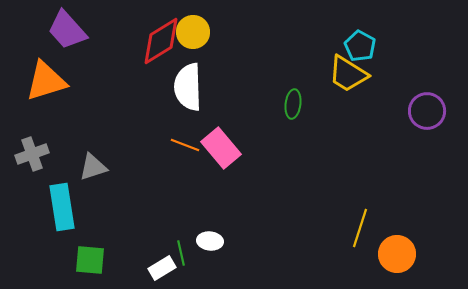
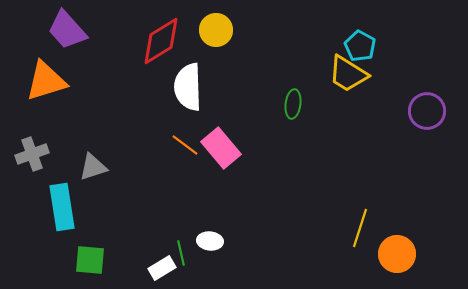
yellow circle: moved 23 px right, 2 px up
orange line: rotated 16 degrees clockwise
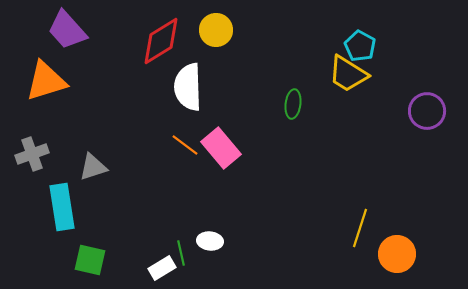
green square: rotated 8 degrees clockwise
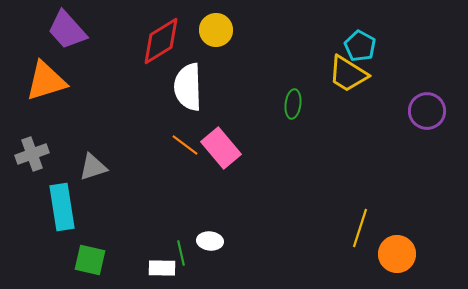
white rectangle: rotated 32 degrees clockwise
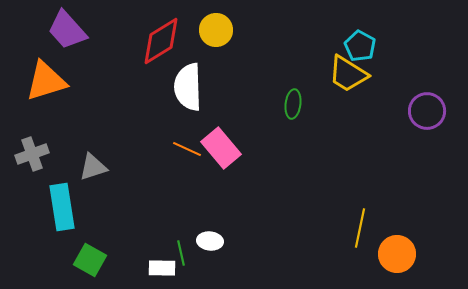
orange line: moved 2 px right, 4 px down; rotated 12 degrees counterclockwise
yellow line: rotated 6 degrees counterclockwise
green square: rotated 16 degrees clockwise
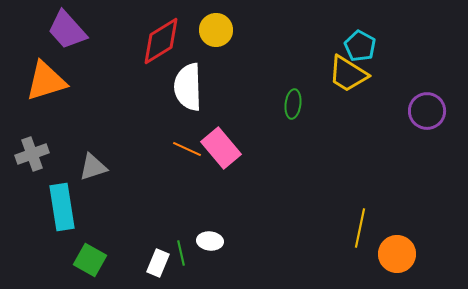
white rectangle: moved 4 px left, 5 px up; rotated 68 degrees counterclockwise
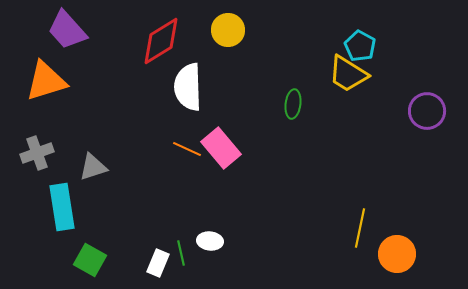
yellow circle: moved 12 px right
gray cross: moved 5 px right, 1 px up
